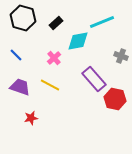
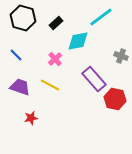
cyan line: moved 1 px left, 5 px up; rotated 15 degrees counterclockwise
pink cross: moved 1 px right, 1 px down
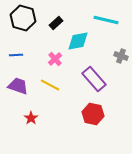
cyan line: moved 5 px right, 3 px down; rotated 50 degrees clockwise
blue line: rotated 48 degrees counterclockwise
purple trapezoid: moved 2 px left, 1 px up
red hexagon: moved 22 px left, 15 px down
red star: rotated 24 degrees counterclockwise
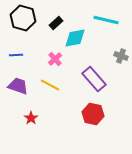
cyan diamond: moved 3 px left, 3 px up
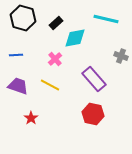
cyan line: moved 1 px up
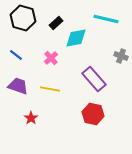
cyan diamond: moved 1 px right
blue line: rotated 40 degrees clockwise
pink cross: moved 4 px left, 1 px up
yellow line: moved 4 px down; rotated 18 degrees counterclockwise
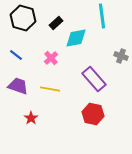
cyan line: moved 4 px left, 3 px up; rotated 70 degrees clockwise
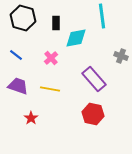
black rectangle: rotated 48 degrees counterclockwise
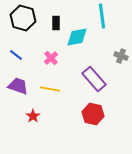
cyan diamond: moved 1 px right, 1 px up
red star: moved 2 px right, 2 px up
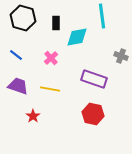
purple rectangle: rotated 30 degrees counterclockwise
